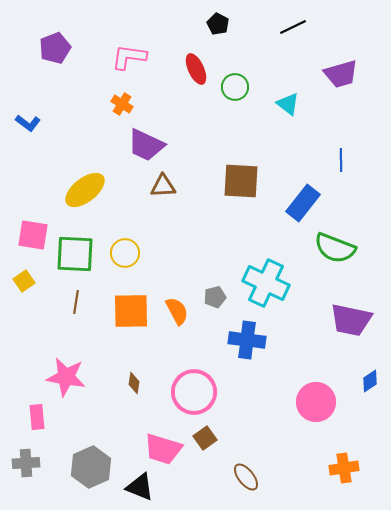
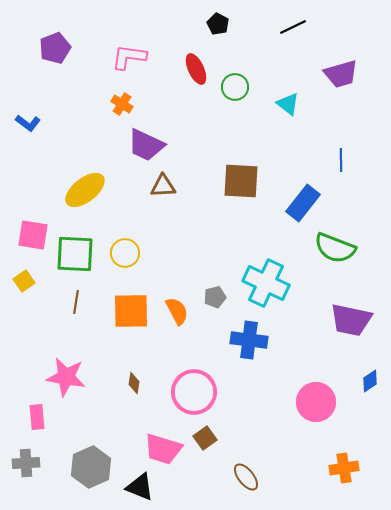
blue cross at (247, 340): moved 2 px right
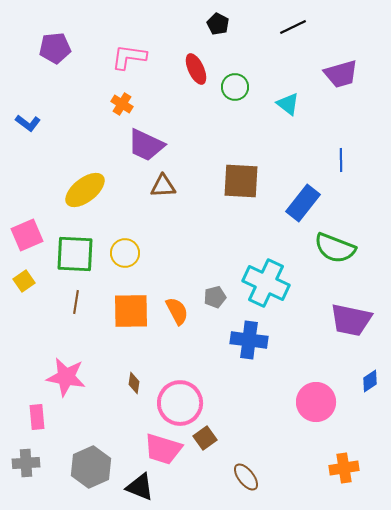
purple pentagon at (55, 48): rotated 16 degrees clockwise
pink square at (33, 235): moved 6 px left; rotated 32 degrees counterclockwise
pink circle at (194, 392): moved 14 px left, 11 px down
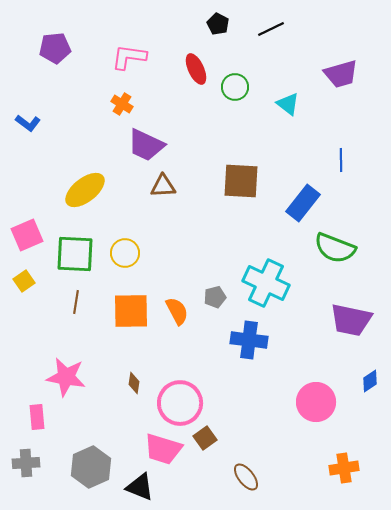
black line at (293, 27): moved 22 px left, 2 px down
